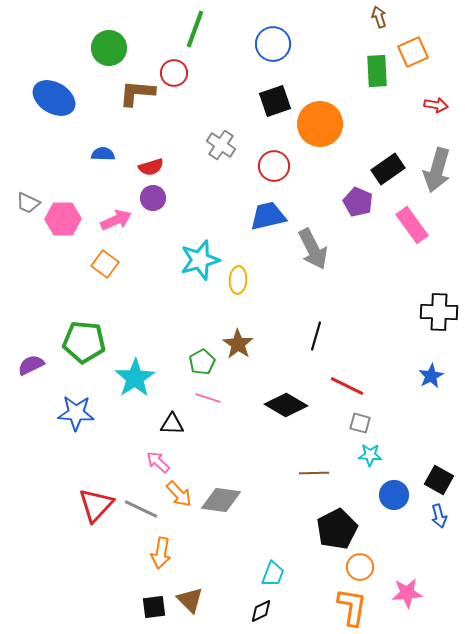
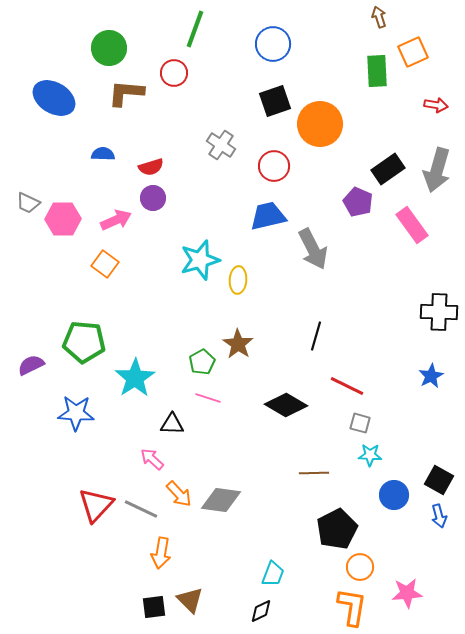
brown L-shape at (137, 93): moved 11 px left
pink arrow at (158, 462): moved 6 px left, 3 px up
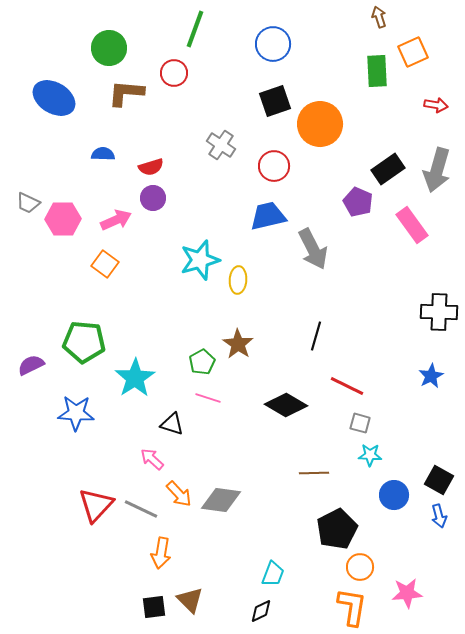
black triangle at (172, 424): rotated 15 degrees clockwise
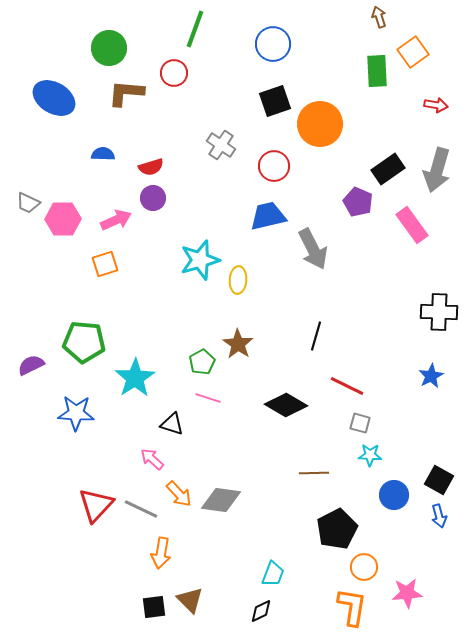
orange square at (413, 52): rotated 12 degrees counterclockwise
orange square at (105, 264): rotated 36 degrees clockwise
orange circle at (360, 567): moved 4 px right
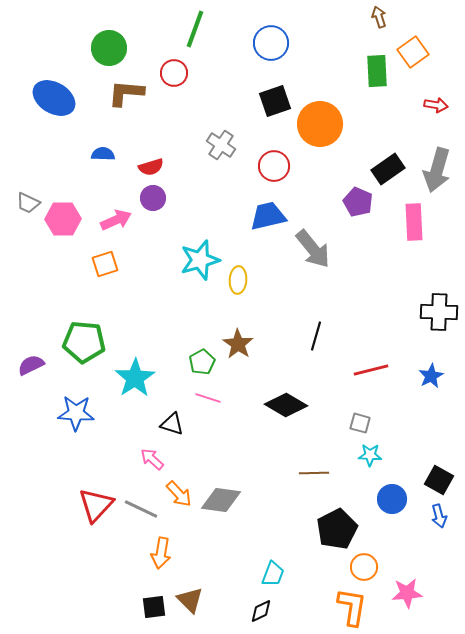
blue circle at (273, 44): moved 2 px left, 1 px up
pink rectangle at (412, 225): moved 2 px right, 3 px up; rotated 33 degrees clockwise
gray arrow at (313, 249): rotated 12 degrees counterclockwise
red line at (347, 386): moved 24 px right, 16 px up; rotated 40 degrees counterclockwise
blue circle at (394, 495): moved 2 px left, 4 px down
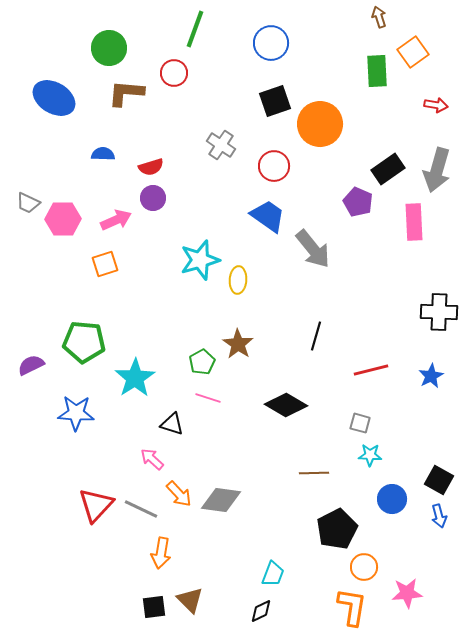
blue trapezoid at (268, 216): rotated 48 degrees clockwise
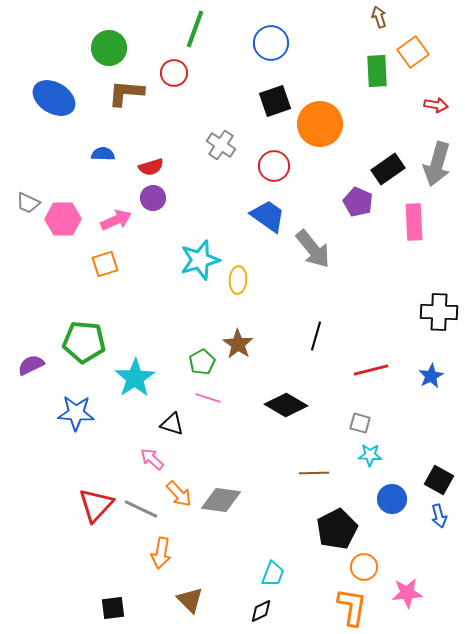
gray arrow at (437, 170): moved 6 px up
black square at (154, 607): moved 41 px left, 1 px down
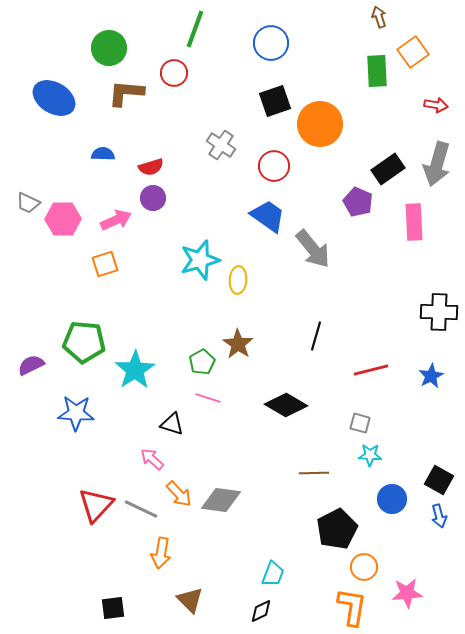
cyan star at (135, 378): moved 8 px up
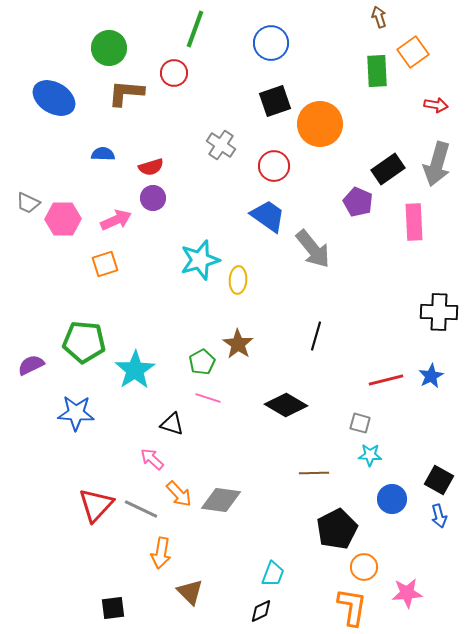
red line at (371, 370): moved 15 px right, 10 px down
brown triangle at (190, 600): moved 8 px up
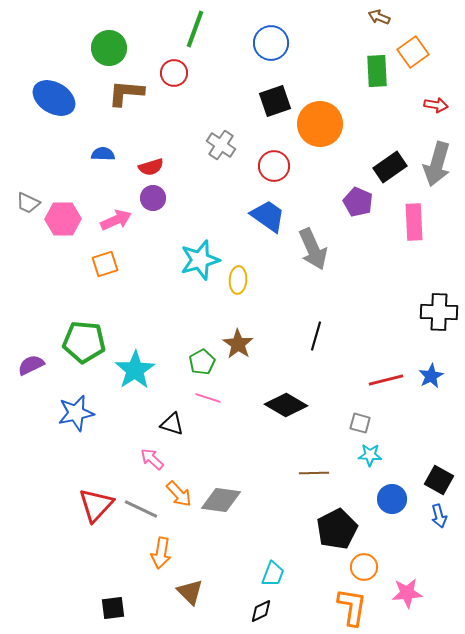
brown arrow at (379, 17): rotated 50 degrees counterclockwise
black rectangle at (388, 169): moved 2 px right, 2 px up
gray arrow at (313, 249): rotated 15 degrees clockwise
blue star at (76, 413): rotated 15 degrees counterclockwise
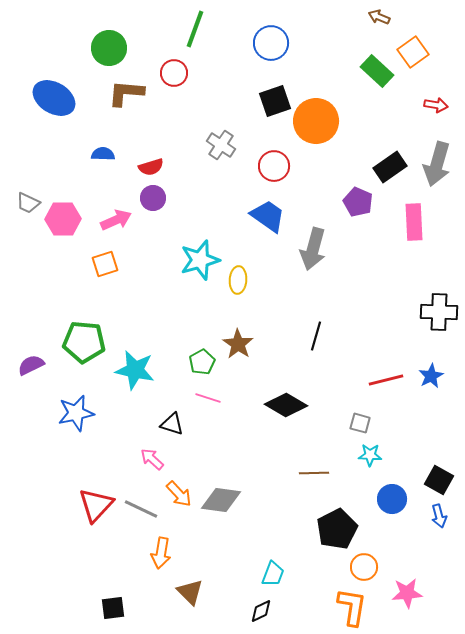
green rectangle at (377, 71): rotated 44 degrees counterclockwise
orange circle at (320, 124): moved 4 px left, 3 px up
gray arrow at (313, 249): rotated 39 degrees clockwise
cyan star at (135, 370): rotated 27 degrees counterclockwise
